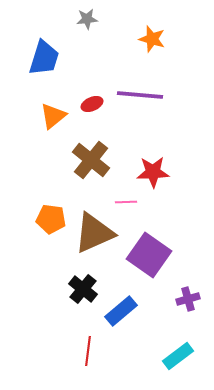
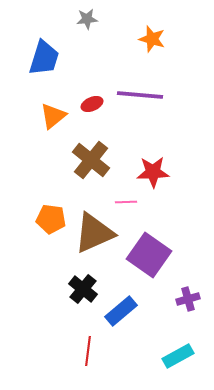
cyan rectangle: rotated 8 degrees clockwise
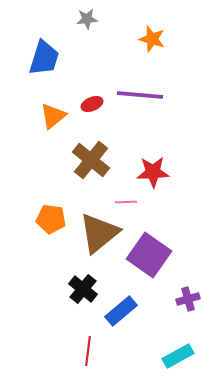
brown triangle: moved 5 px right; rotated 15 degrees counterclockwise
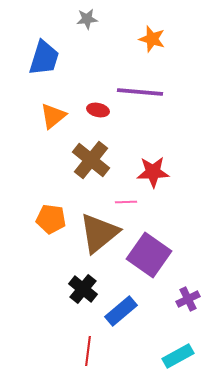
purple line: moved 3 px up
red ellipse: moved 6 px right, 6 px down; rotated 35 degrees clockwise
purple cross: rotated 10 degrees counterclockwise
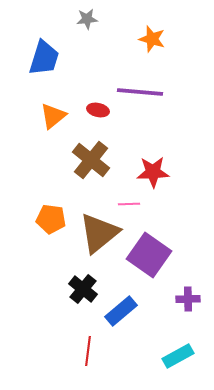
pink line: moved 3 px right, 2 px down
purple cross: rotated 25 degrees clockwise
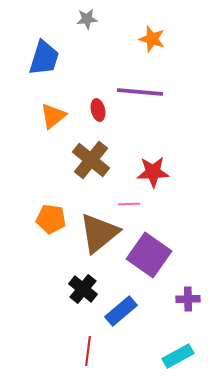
red ellipse: rotated 65 degrees clockwise
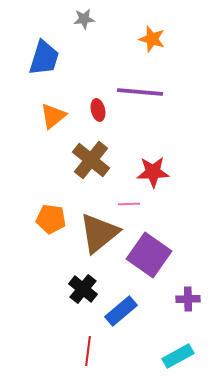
gray star: moved 3 px left
